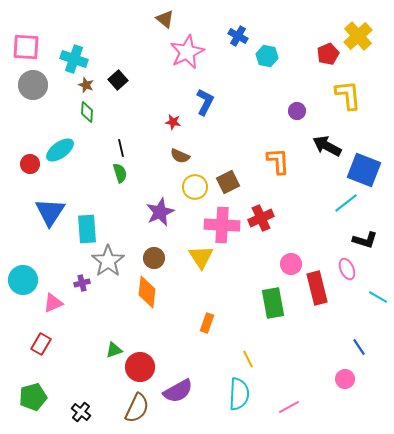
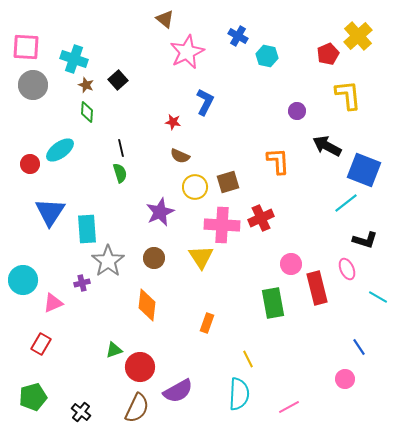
brown square at (228, 182): rotated 10 degrees clockwise
orange diamond at (147, 292): moved 13 px down
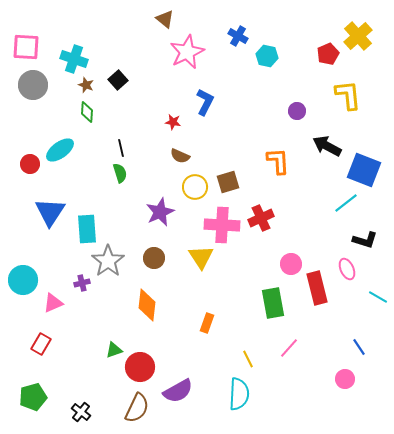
pink line at (289, 407): moved 59 px up; rotated 20 degrees counterclockwise
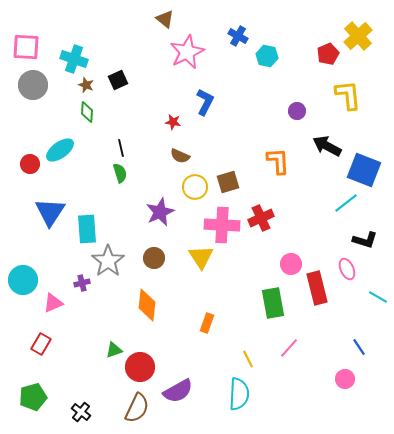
black square at (118, 80): rotated 18 degrees clockwise
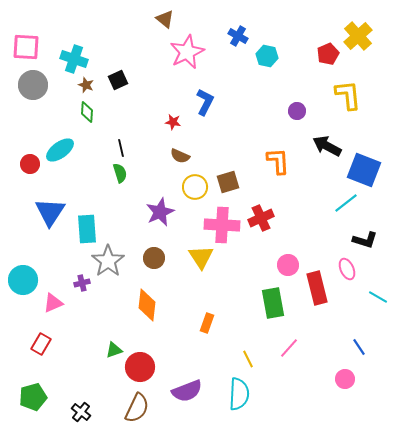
pink circle at (291, 264): moved 3 px left, 1 px down
purple semicircle at (178, 391): moved 9 px right; rotated 8 degrees clockwise
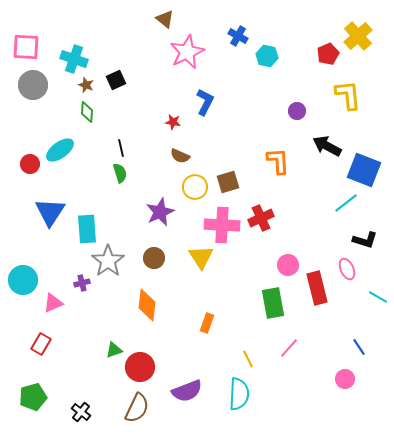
black square at (118, 80): moved 2 px left
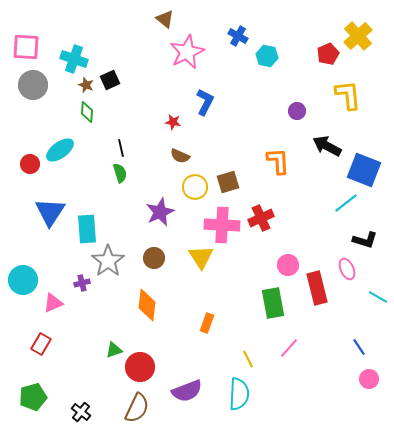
black square at (116, 80): moved 6 px left
pink circle at (345, 379): moved 24 px right
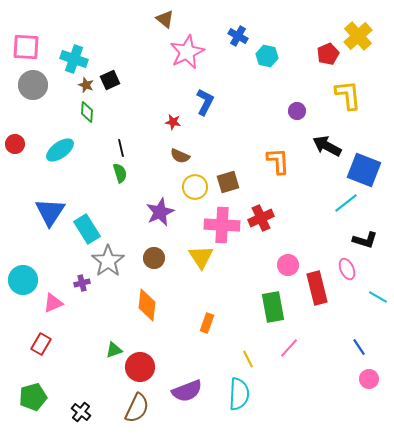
red circle at (30, 164): moved 15 px left, 20 px up
cyan rectangle at (87, 229): rotated 28 degrees counterclockwise
green rectangle at (273, 303): moved 4 px down
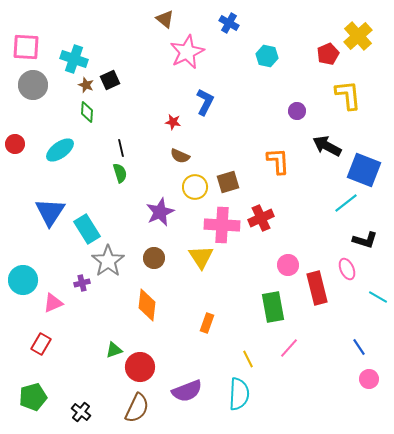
blue cross at (238, 36): moved 9 px left, 13 px up
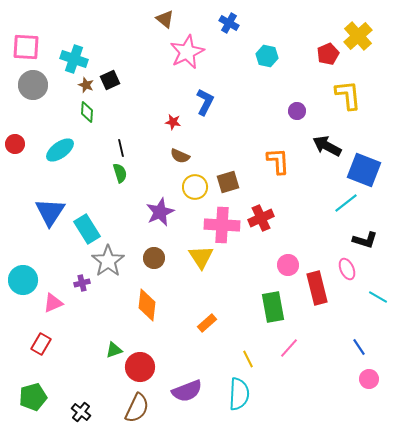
orange rectangle at (207, 323): rotated 30 degrees clockwise
